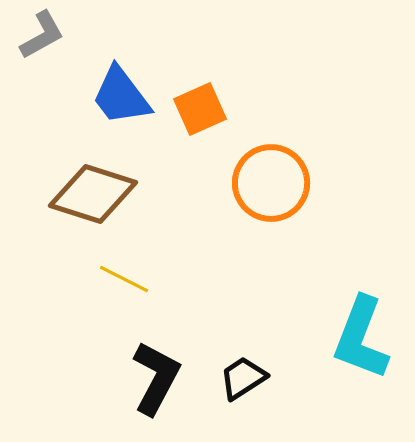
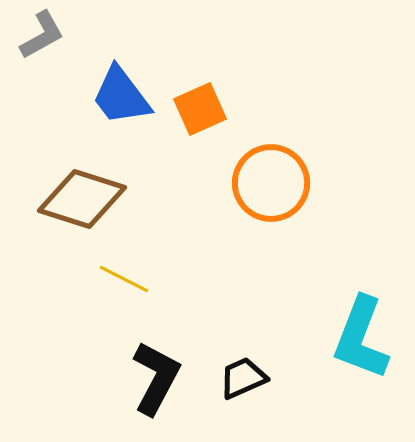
brown diamond: moved 11 px left, 5 px down
black trapezoid: rotated 9 degrees clockwise
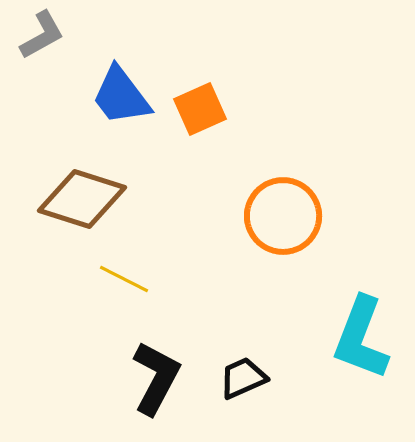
orange circle: moved 12 px right, 33 px down
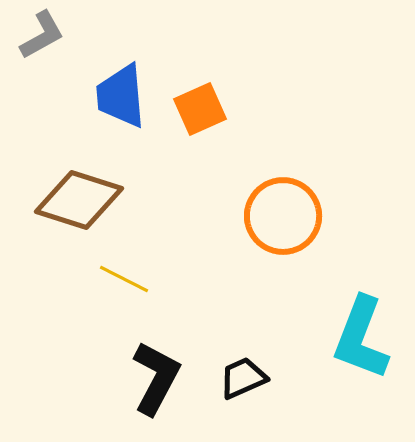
blue trapezoid: rotated 32 degrees clockwise
brown diamond: moved 3 px left, 1 px down
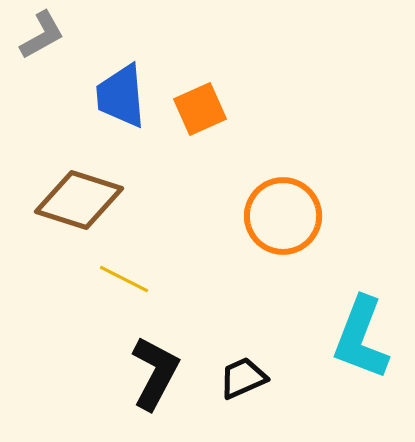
black L-shape: moved 1 px left, 5 px up
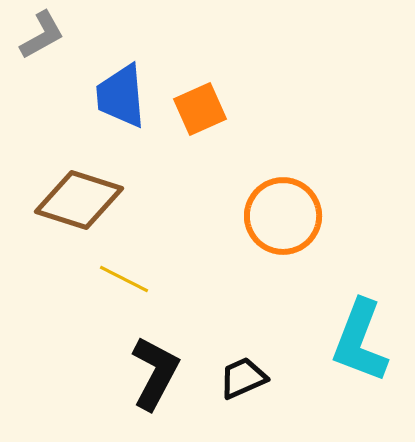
cyan L-shape: moved 1 px left, 3 px down
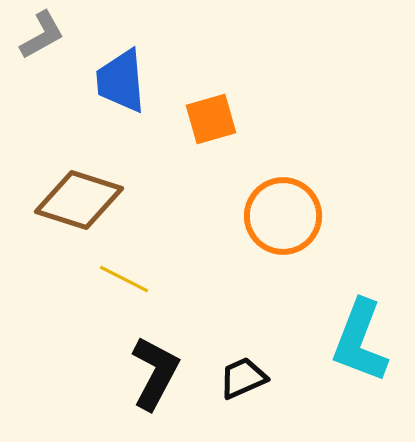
blue trapezoid: moved 15 px up
orange square: moved 11 px right, 10 px down; rotated 8 degrees clockwise
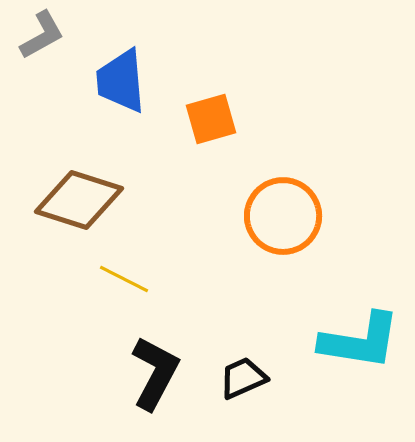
cyan L-shape: rotated 102 degrees counterclockwise
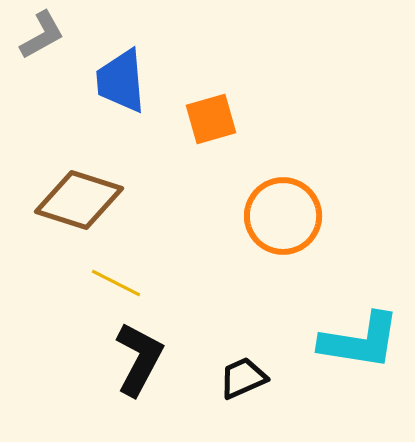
yellow line: moved 8 px left, 4 px down
black L-shape: moved 16 px left, 14 px up
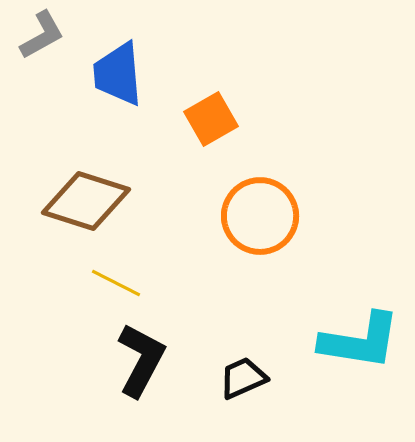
blue trapezoid: moved 3 px left, 7 px up
orange square: rotated 14 degrees counterclockwise
brown diamond: moved 7 px right, 1 px down
orange circle: moved 23 px left
black L-shape: moved 2 px right, 1 px down
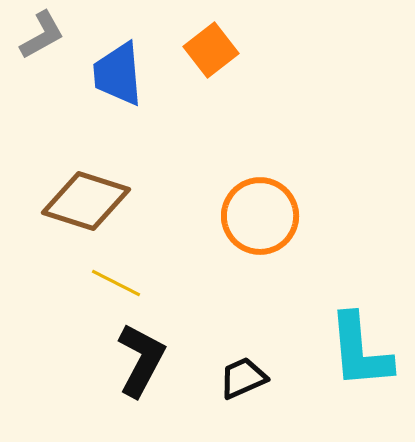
orange square: moved 69 px up; rotated 8 degrees counterclockwise
cyan L-shape: moved 10 px down; rotated 76 degrees clockwise
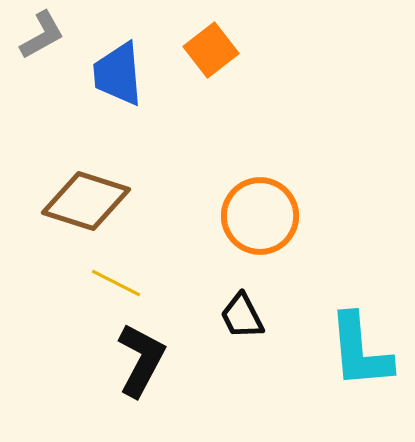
black trapezoid: moved 1 px left, 62 px up; rotated 93 degrees counterclockwise
